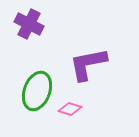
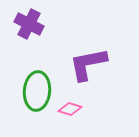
green ellipse: rotated 15 degrees counterclockwise
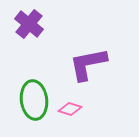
purple cross: rotated 12 degrees clockwise
green ellipse: moved 3 px left, 9 px down; rotated 12 degrees counterclockwise
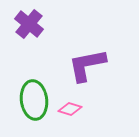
purple L-shape: moved 1 px left, 1 px down
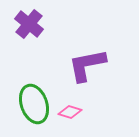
green ellipse: moved 4 px down; rotated 12 degrees counterclockwise
pink diamond: moved 3 px down
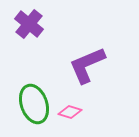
purple L-shape: rotated 12 degrees counterclockwise
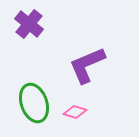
green ellipse: moved 1 px up
pink diamond: moved 5 px right
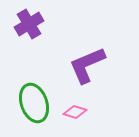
purple cross: rotated 20 degrees clockwise
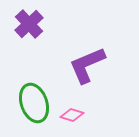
purple cross: rotated 12 degrees counterclockwise
pink diamond: moved 3 px left, 3 px down
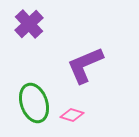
purple L-shape: moved 2 px left
